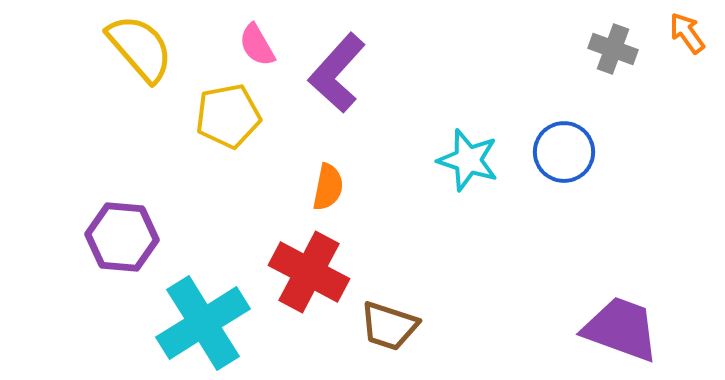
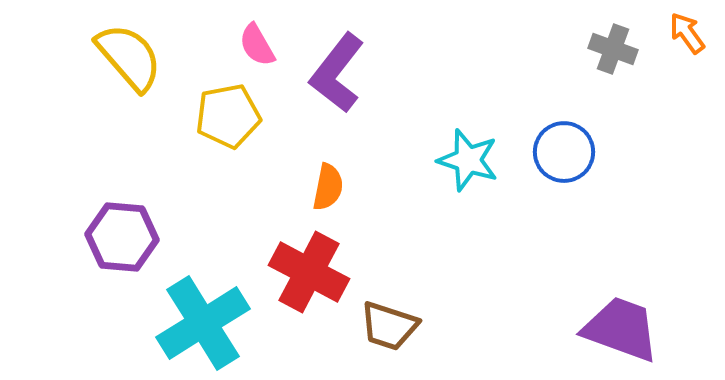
yellow semicircle: moved 11 px left, 9 px down
purple L-shape: rotated 4 degrees counterclockwise
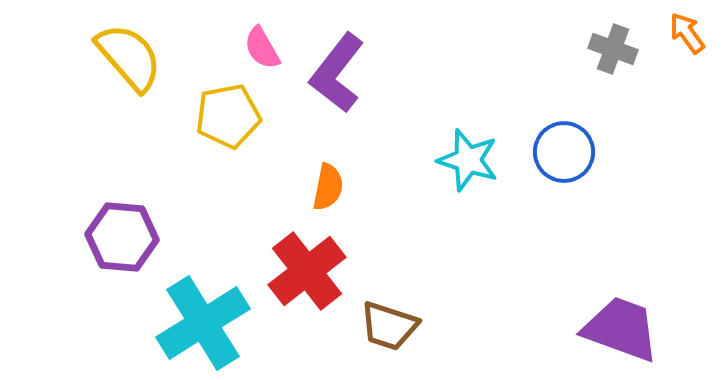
pink semicircle: moved 5 px right, 3 px down
red cross: moved 2 px left, 1 px up; rotated 24 degrees clockwise
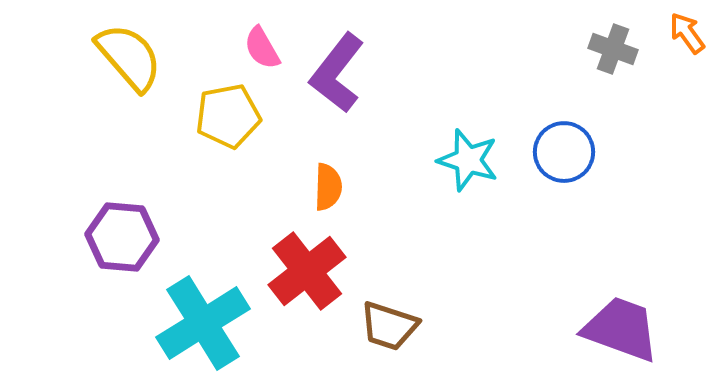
orange semicircle: rotated 9 degrees counterclockwise
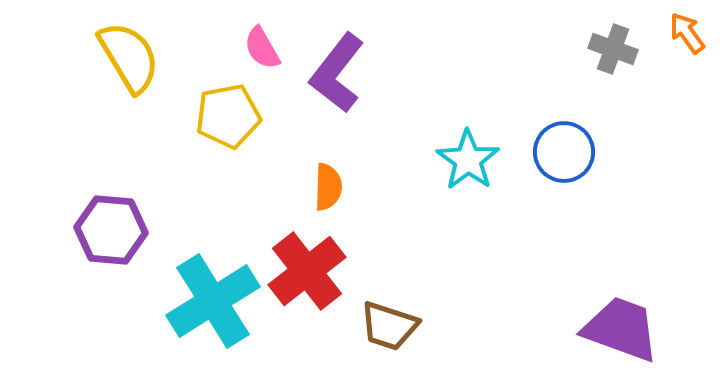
yellow semicircle: rotated 10 degrees clockwise
cyan star: rotated 18 degrees clockwise
purple hexagon: moved 11 px left, 7 px up
cyan cross: moved 10 px right, 22 px up
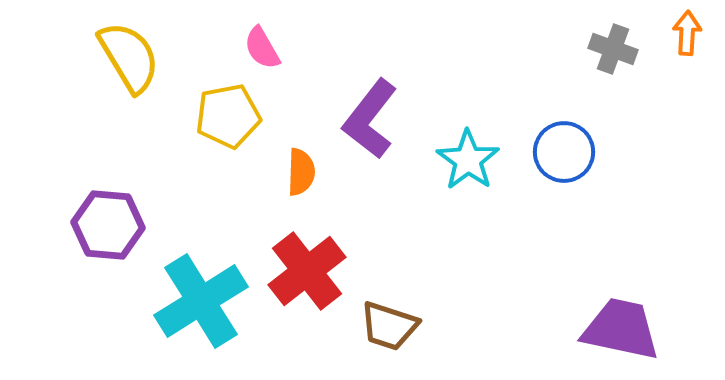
orange arrow: rotated 39 degrees clockwise
purple L-shape: moved 33 px right, 46 px down
orange semicircle: moved 27 px left, 15 px up
purple hexagon: moved 3 px left, 5 px up
cyan cross: moved 12 px left
purple trapezoid: rotated 8 degrees counterclockwise
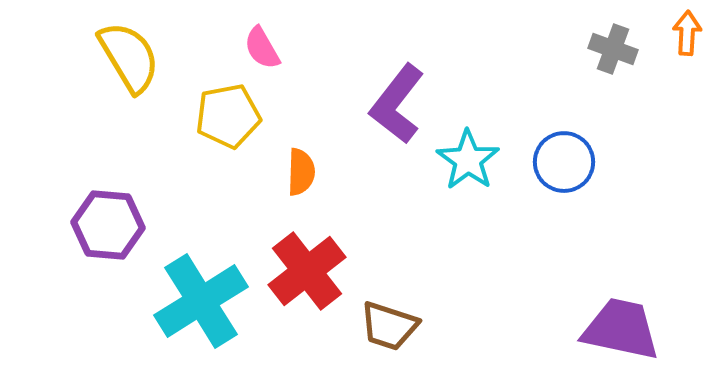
purple L-shape: moved 27 px right, 15 px up
blue circle: moved 10 px down
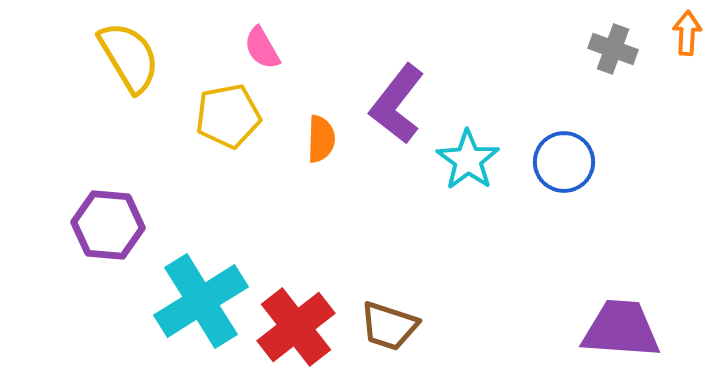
orange semicircle: moved 20 px right, 33 px up
red cross: moved 11 px left, 56 px down
purple trapezoid: rotated 8 degrees counterclockwise
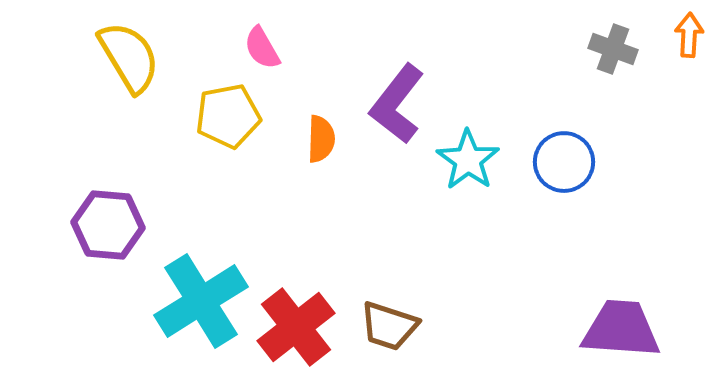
orange arrow: moved 2 px right, 2 px down
